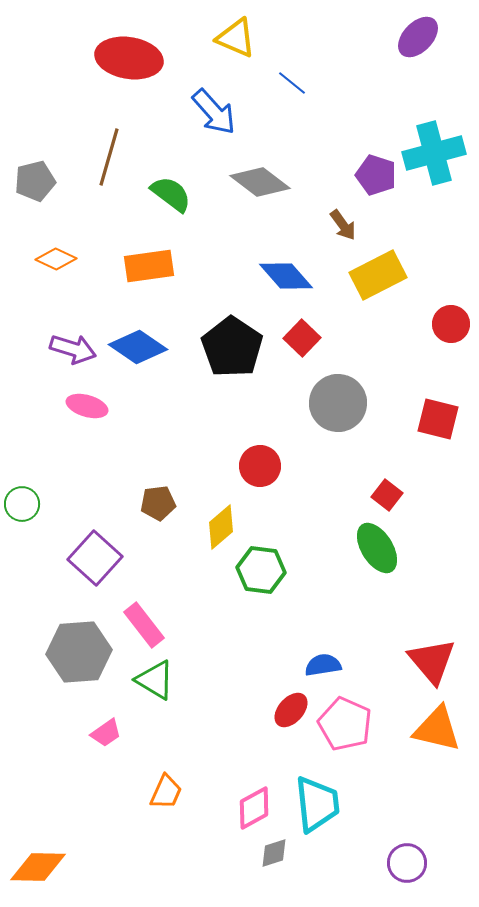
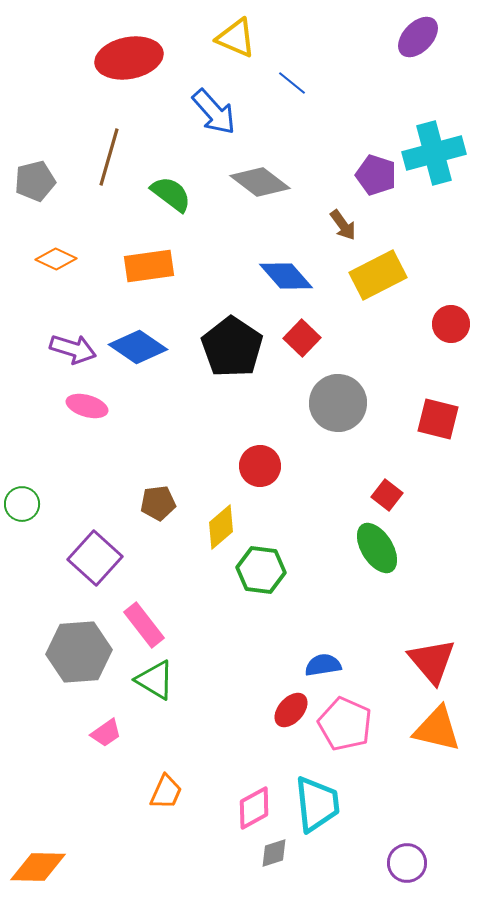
red ellipse at (129, 58): rotated 20 degrees counterclockwise
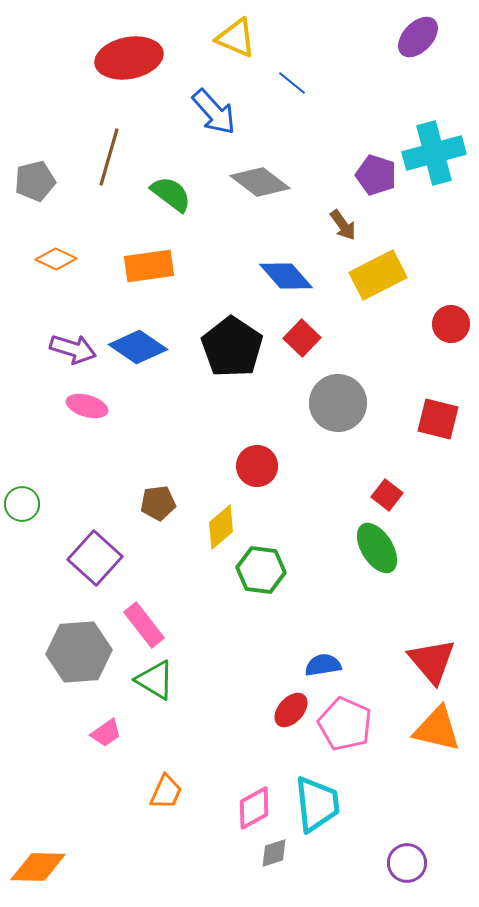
red circle at (260, 466): moved 3 px left
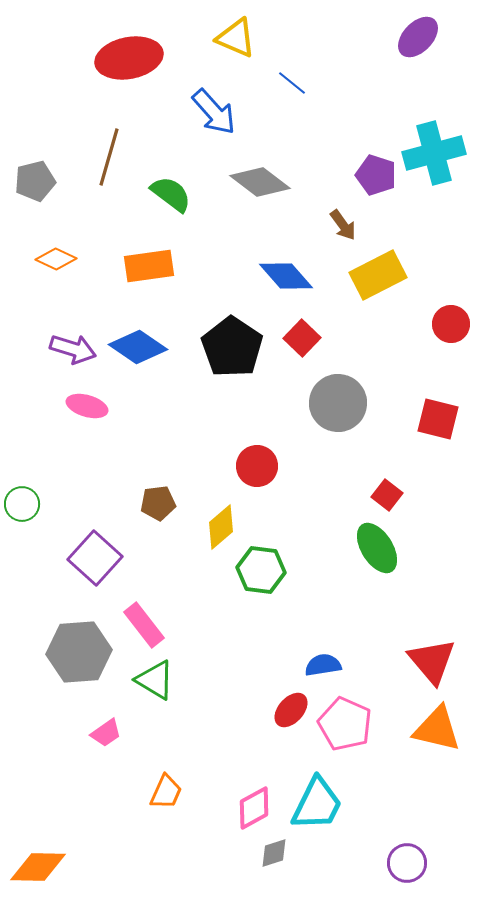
cyan trapezoid at (317, 804): rotated 32 degrees clockwise
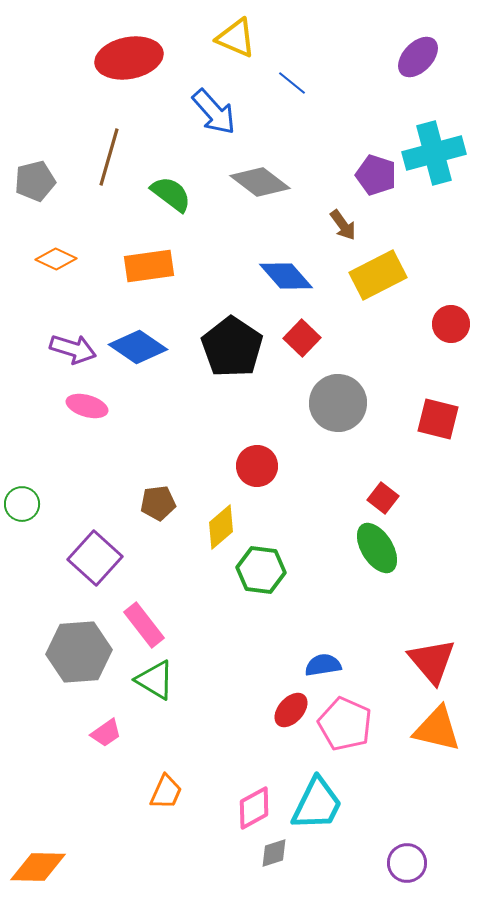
purple ellipse at (418, 37): moved 20 px down
red square at (387, 495): moved 4 px left, 3 px down
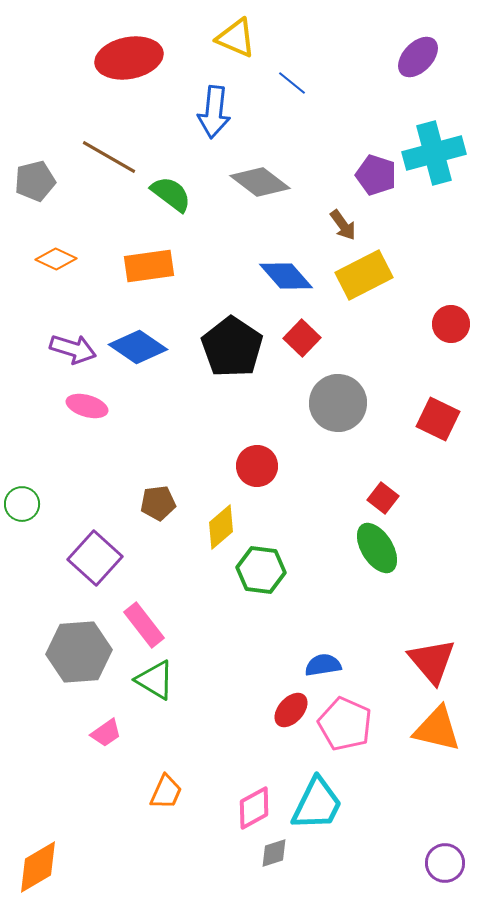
blue arrow at (214, 112): rotated 48 degrees clockwise
brown line at (109, 157): rotated 76 degrees counterclockwise
yellow rectangle at (378, 275): moved 14 px left
red square at (438, 419): rotated 12 degrees clockwise
purple circle at (407, 863): moved 38 px right
orange diamond at (38, 867): rotated 32 degrees counterclockwise
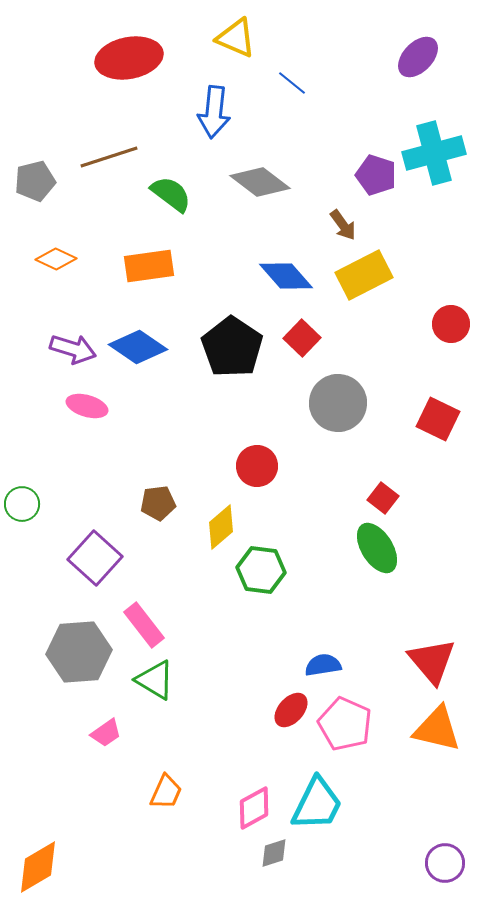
brown line at (109, 157): rotated 48 degrees counterclockwise
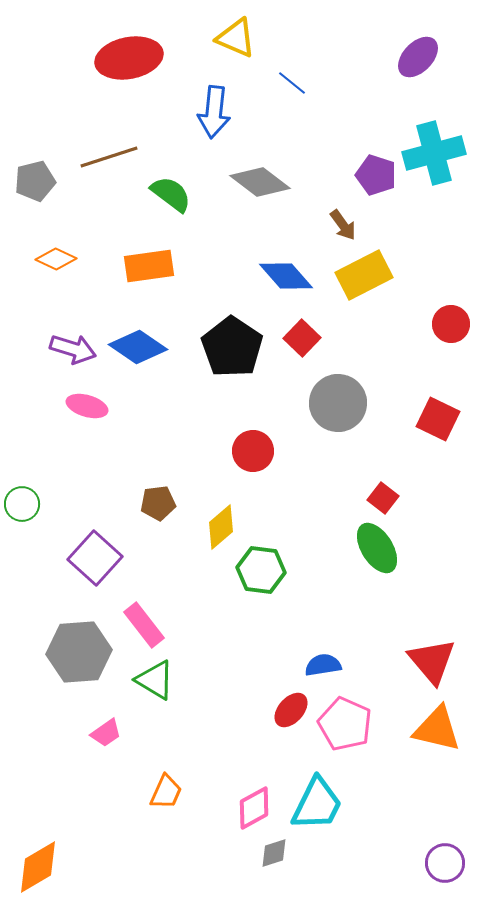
red circle at (257, 466): moved 4 px left, 15 px up
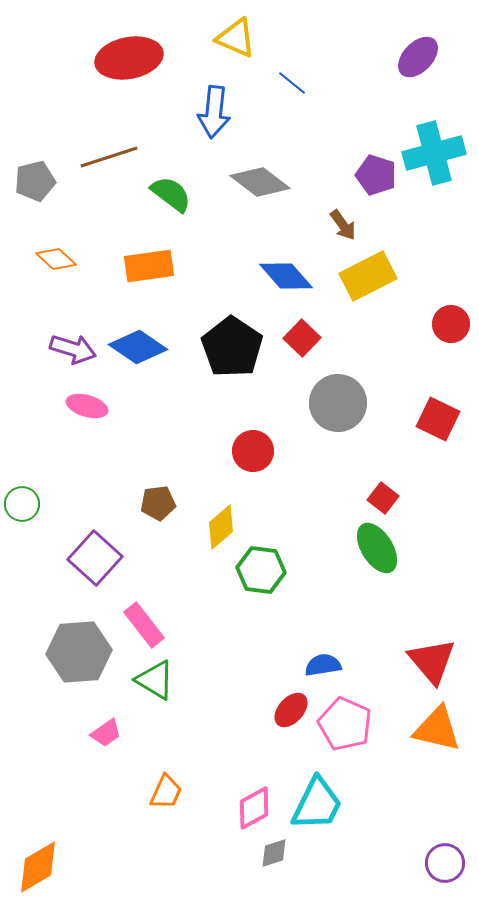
orange diamond at (56, 259): rotated 18 degrees clockwise
yellow rectangle at (364, 275): moved 4 px right, 1 px down
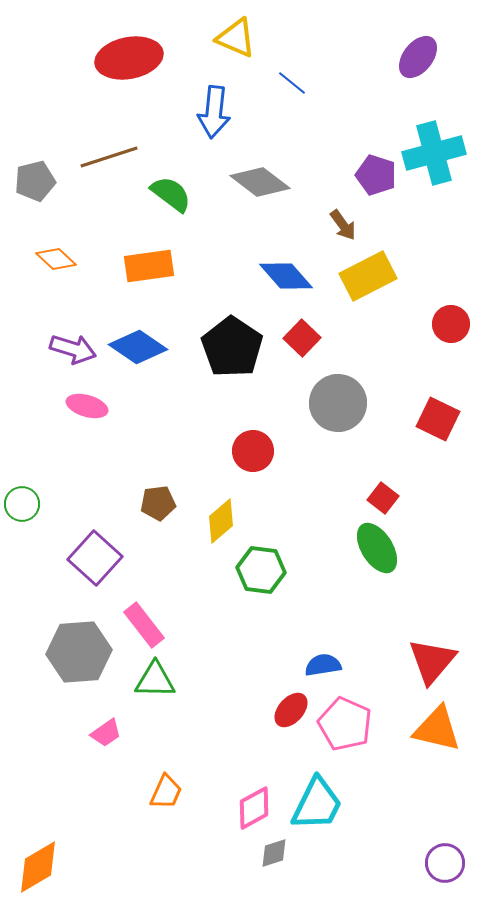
purple ellipse at (418, 57): rotated 6 degrees counterclockwise
yellow diamond at (221, 527): moved 6 px up
red triangle at (432, 661): rotated 20 degrees clockwise
green triangle at (155, 680): rotated 30 degrees counterclockwise
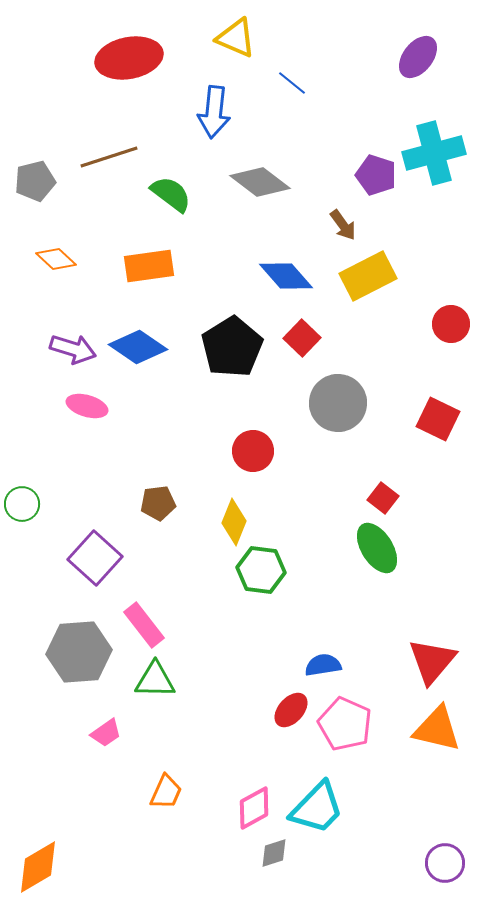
black pentagon at (232, 347): rotated 6 degrees clockwise
yellow diamond at (221, 521): moved 13 px right, 1 px down; rotated 27 degrees counterclockwise
cyan trapezoid at (317, 804): moved 4 px down; rotated 18 degrees clockwise
